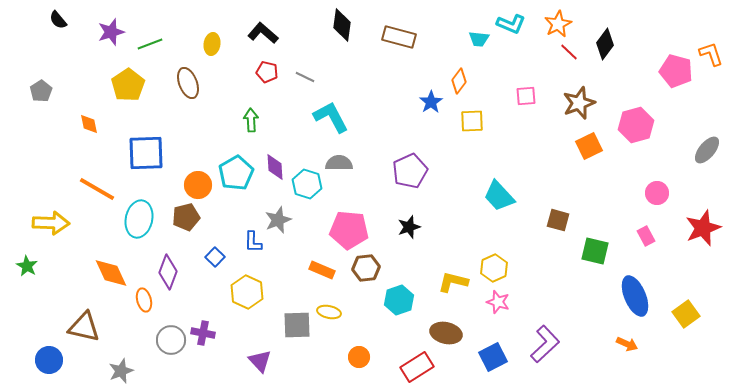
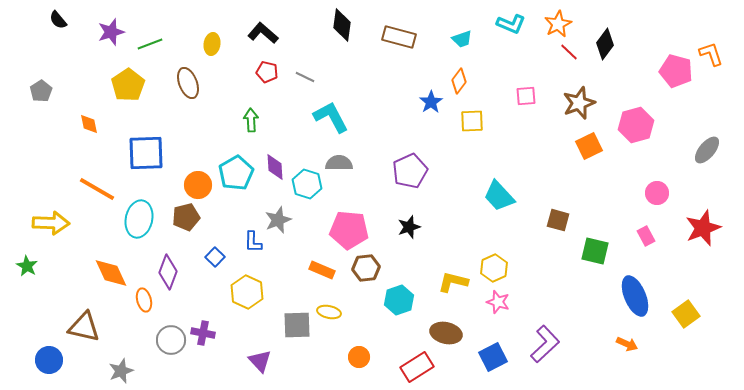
cyan trapezoid at (479, 39): moved 17 px left; rotated 25 degrees counterclockwise
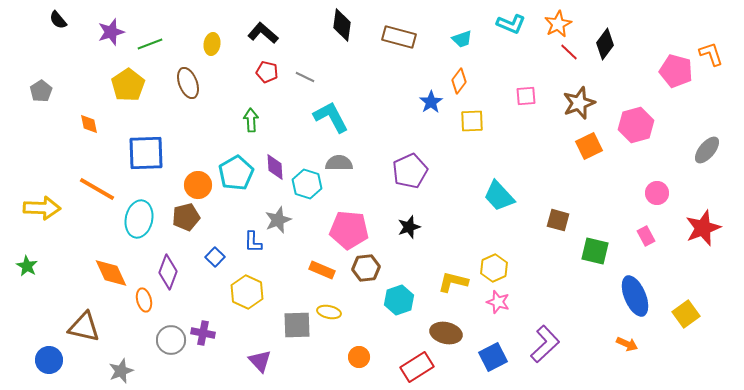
yellow arrow at (51, 223): moved 9 px left, 15 px up
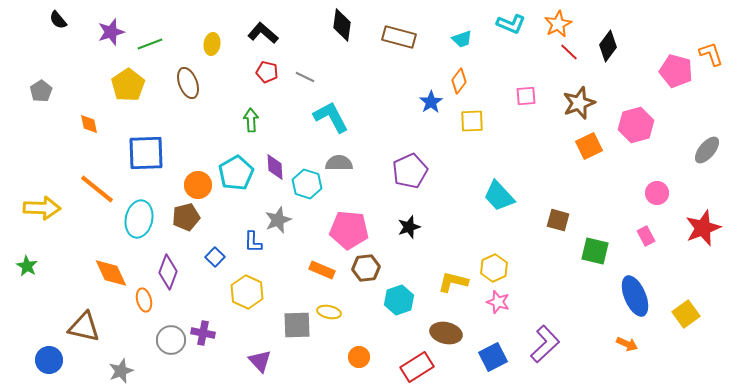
black diamond at (605, 44): moved 3 px right, 2 px down
orange line at (97, 189): rotated 9 degrees clockwise
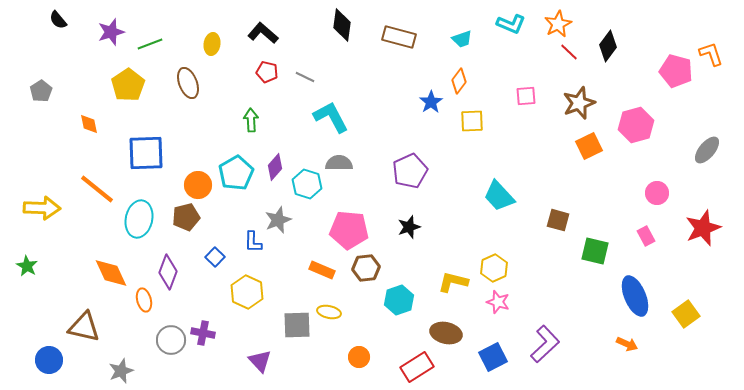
purple diamond at (275, 167): rotated 44 degrees clockwise
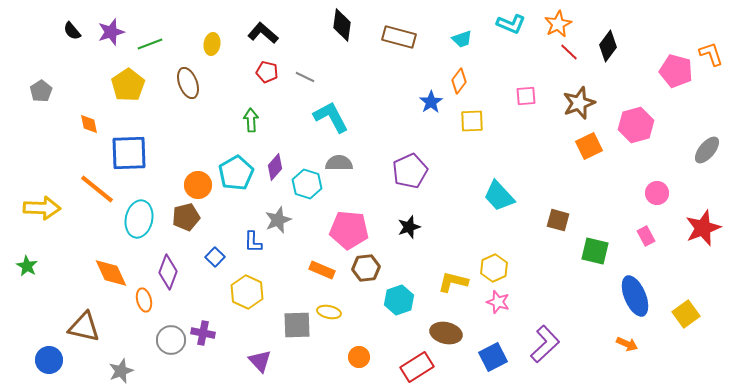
black semicircle at (58, 20): moved 14 px right, 11 px down
blue square at (146, 153): moved 17 px left
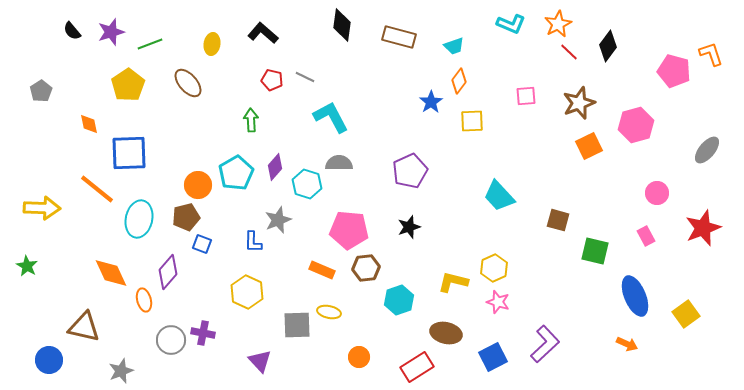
cyan trapezoid at (462, 39): moved 8 px left, 7 px down
pink pentagon at (676, 71): moved 2 px left
red pentagon at (267, 72): moved 5 px right, 8 px down
brown ellipse at (188, 83): rotated 20 degrees counterclockwise
blue square at (215, 257): moved 13 px left, 13 px up; rotated 24 degrees counterclockwise
purple diamond at (168, 272): rotated 20 degrees clockwise
